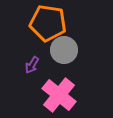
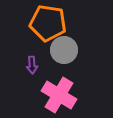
purple arrow: rotated 36 degrees counterclockwise
pink cross: rotated 8 degrees counterclockwise
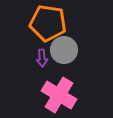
purple arrow: moved 10 px right, 7 px up
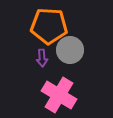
orange pentagon: moved 1 px right, 3 px down; rotated 6 degrees counterclockwise
gray circle: moved 6 px right
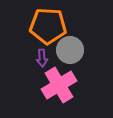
orange pentagon: moved 1 px left
pink cross: moved 10 px up; rotated 28 degrees clockwise
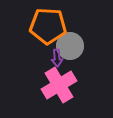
gray circle: moved 4 px up
purple arrow: moved 15 px right
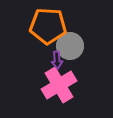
purple arrow: moved 2 px down
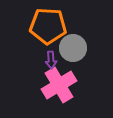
gray circle: moved 3 px right, 2 px down
purple arrow: moved 6 px left
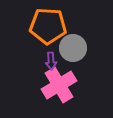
purple arrow: moved 1 px down
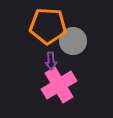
gray circle: moved 7 px up
